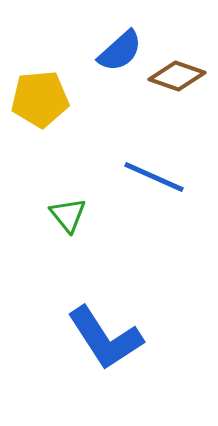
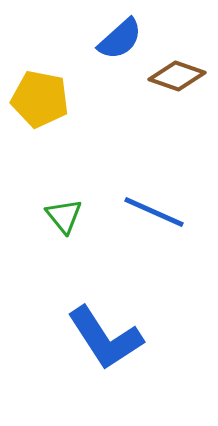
blue semicircle: moved 12 px up
yellow pentagon: rotated 16 degrees clockwise
blue line: moved 35 px down
green triangle: moved 4 px left, 1 px down
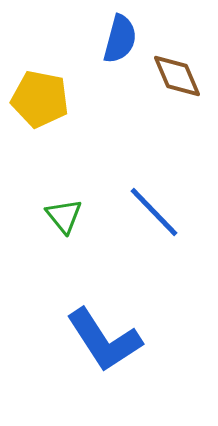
blue semicircle: rotated 33 degrees counterclockwise
brown diamond: rotated 48 degrees clockwise
blue line: rotated 22 degrees clockwise
blue L-shape: moved 1 px left, 2 px down
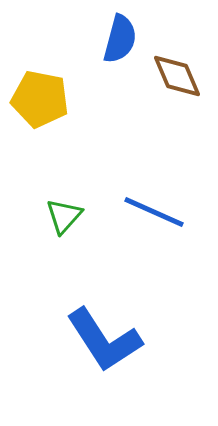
blue line: rotated 22 degrees counterclockwise
green triangle: rotated 21 degrees clockwise
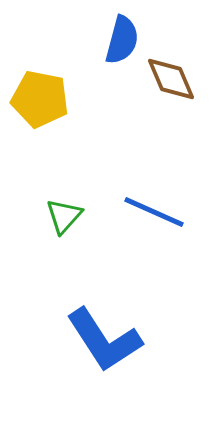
blue semicircle: moved 2 px right, 1 px down
brown diamond: moved 6 px left, 3 px down
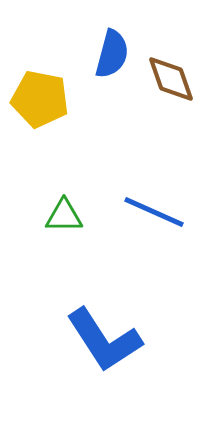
blue semicircle: moved 10 px left, 14 px down
brown diamond: rotated 4 degrees clockwise
green triangle: rotated 48 degrees clockwise
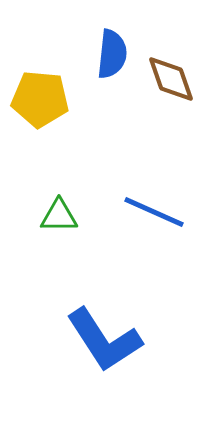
blue semicircle: rotated 9 degrees counterclockwise
yellow pentagon: rotated 6 degrees counterclockwise
green triangle: moved 5 px left
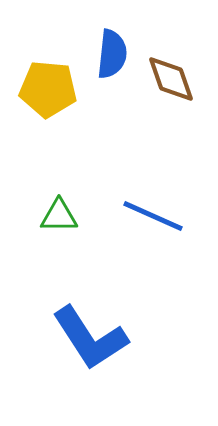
yellow pentagon: moved 8 px right, 10 px up
blue line: moved 1 px left, 4 px down
blue L-shape: moved 14 px left, 2 px up
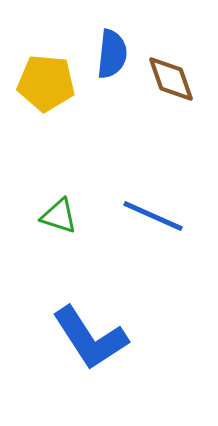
yellow pentagon: moved 2 px left, 6 px up
green triangle: rotated 18 degrees clockwise
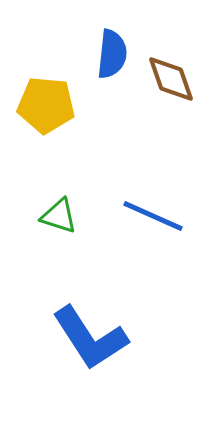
yellow pentagon: moved 22 px down
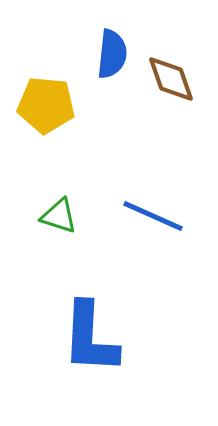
blue L-shape: rotated 36 degrees clockwise
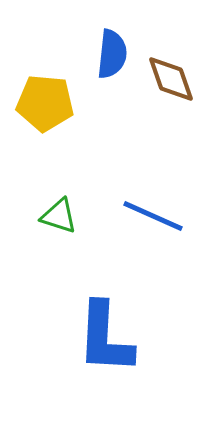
yellow pentagon: moved 1 px left, 2 px up
blue L-shape: moved 15 px right
